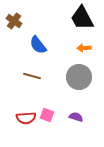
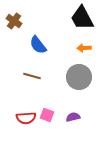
purple semicircle: moved 3 px left; rotated 32 degrees counterclockwise
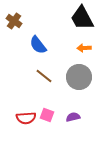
brown line: moved 12 px right; rotated 24 degrees clockwise
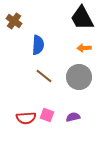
blue semicircle: rotated 138 degrees counterclockwise
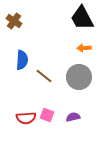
blue semicircle: moved 16 px left, 15 px down
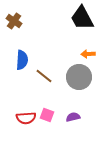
orange arrow: moved 4 px right, 6 px down
